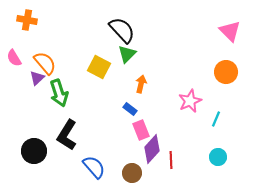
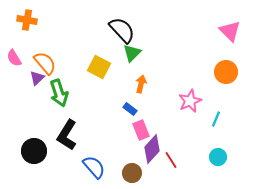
green triangle: moved 5 px right, 1 px up
red line: rotated 30 degrees counterclockwise
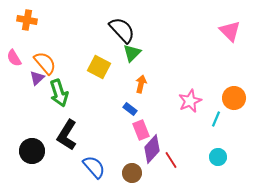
orange circle: moved 8 px right, 26 px down
black circle: moved 2 px left
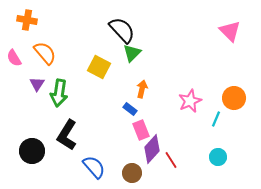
orange semicircle: moved 10 px up
purple triangle: moved 6 px down; rotated 14 degrees counterclockwise
orange arrow: moved 1 px right, 5 px down
green arrow: rotated 28 degrees clockwise
